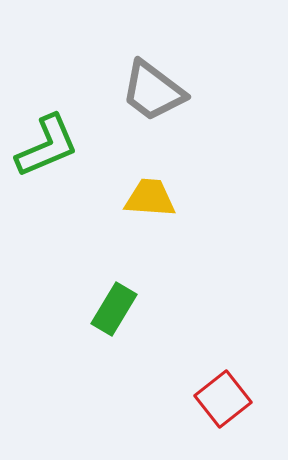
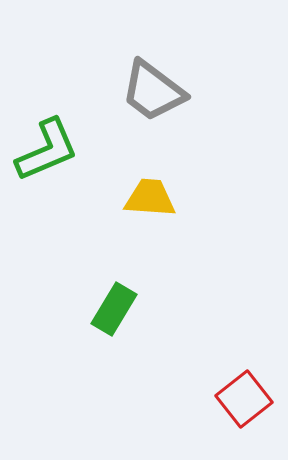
green L-shape: moved 4 px down
red square: moved 21 px right
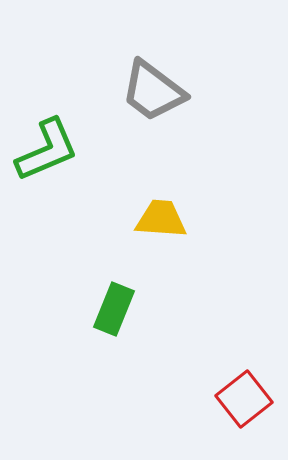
yellow trapezoid: moved 11 px right, 21 px down
green rectangle: rotated 9 degrees counterclockwise
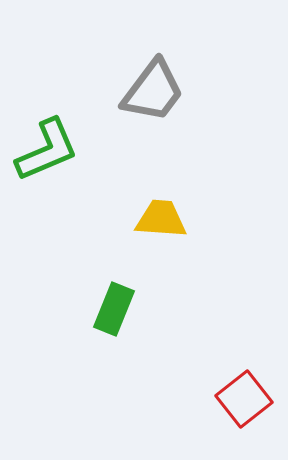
gray trapezoid: rotated 90 degrees counterclockwise
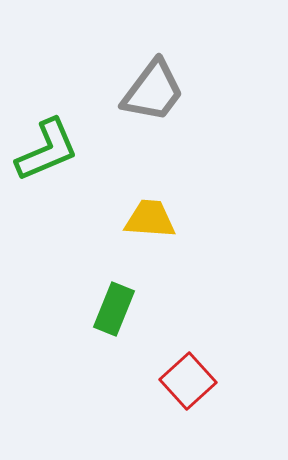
yellow trapezoid: moved 11 px left
red square: moved 56 px left, 18 px up; rotated 4 degrees counterclockwise
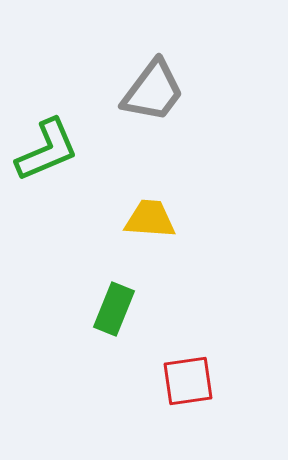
red square: rotated 34 degrees clockwise
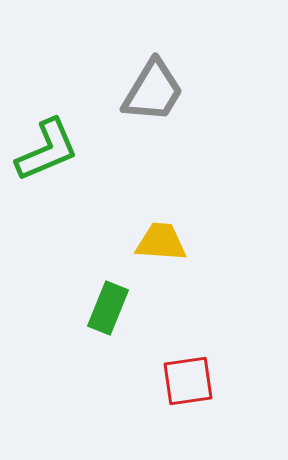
gray trapezoid: rotated 6 degrees counterclockwise
yellow trapezoid: moved 11 px right, 23 px down
green rectangle: moved 6 px left, 1 px up
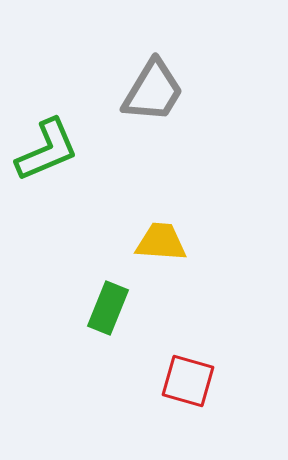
red square: rotated 24 degrees clockwise
